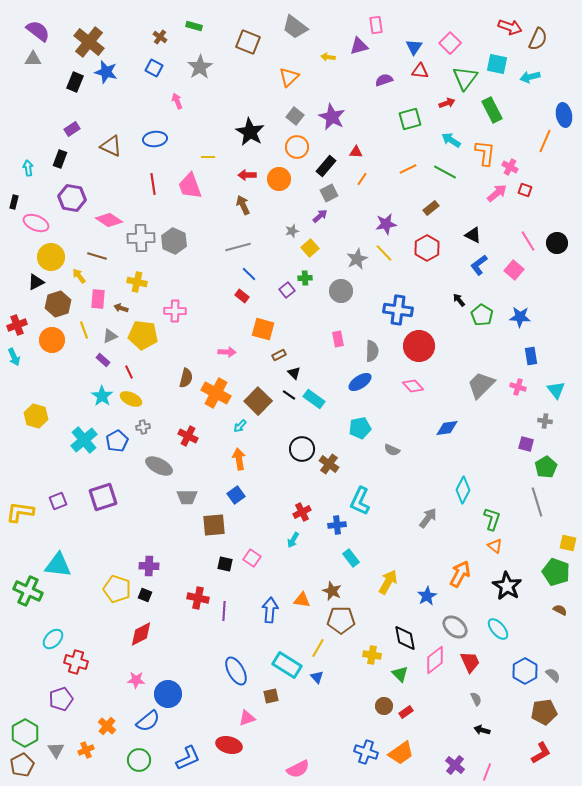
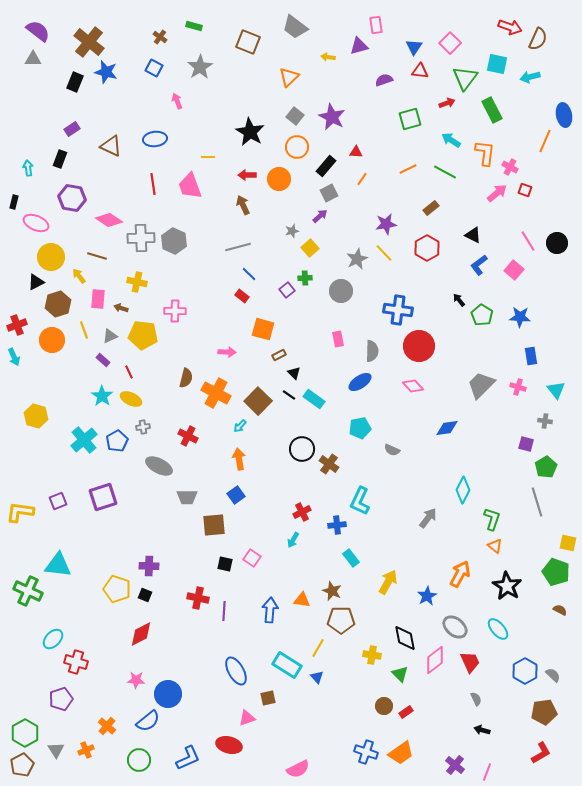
brown square at (271, 696): moved 3 px left, 2 px down
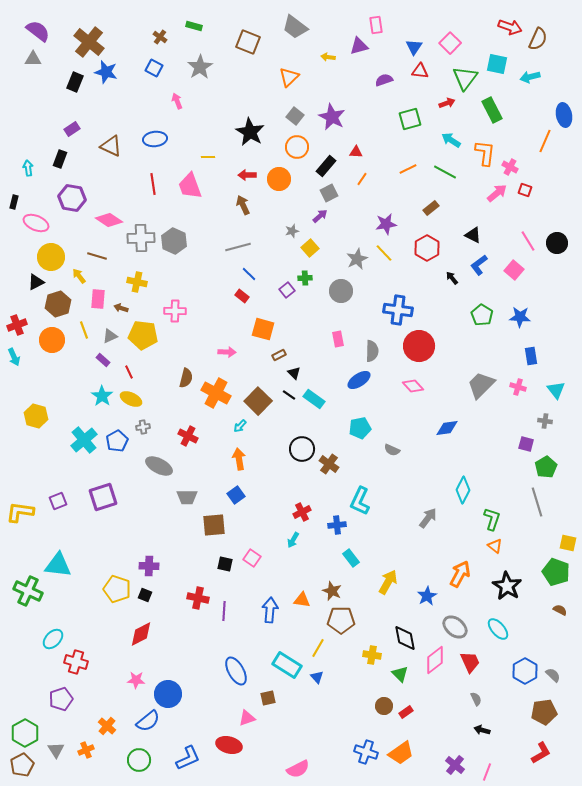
black arrow at (459, 300): moved 7 px left, 22 px up
blue ellipse at (360, 382): moved 1 px left, 2 px up
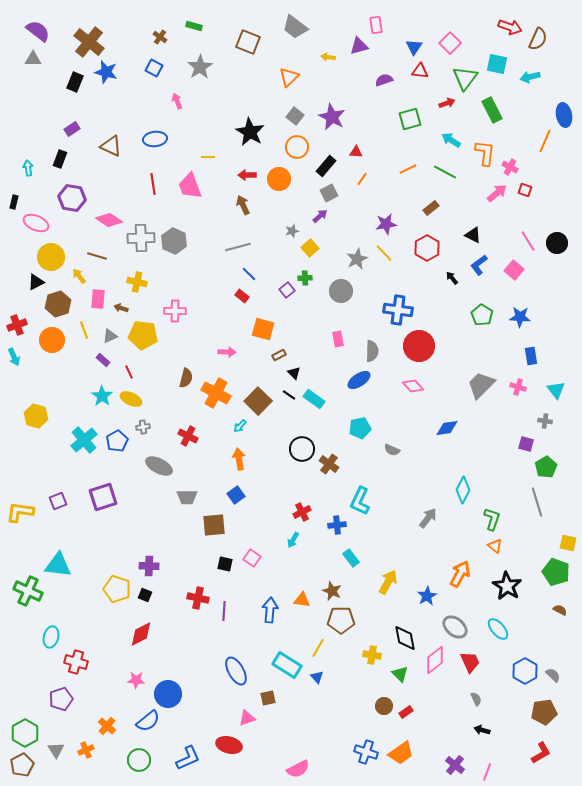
cyan ellipse at (53, 639): moved 2 px left, 2 px up; rotated 30 degrees counterclockwise
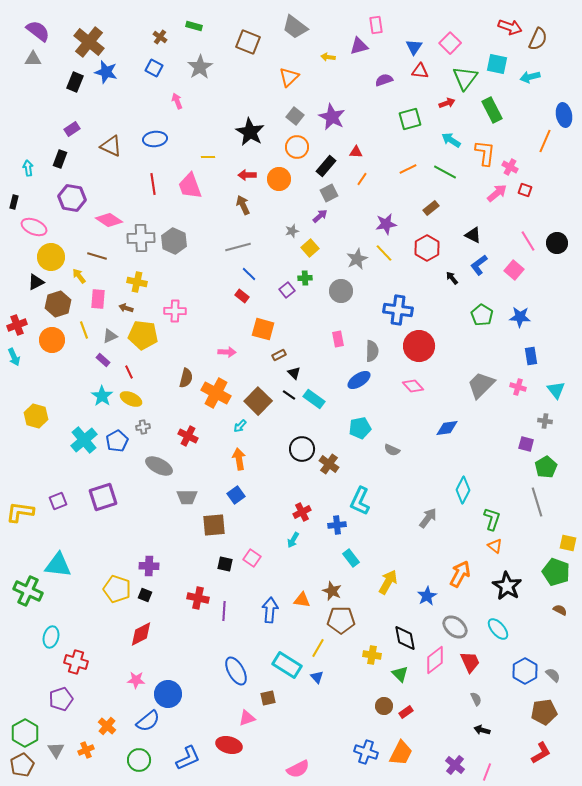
pink ellipse at (36, 223): moved 2 px left, 4 px down
brown arrow at (121, 308): moved 5 px right
orange trapezoid at (401, 753): rotated 28 degrees counterclockwise
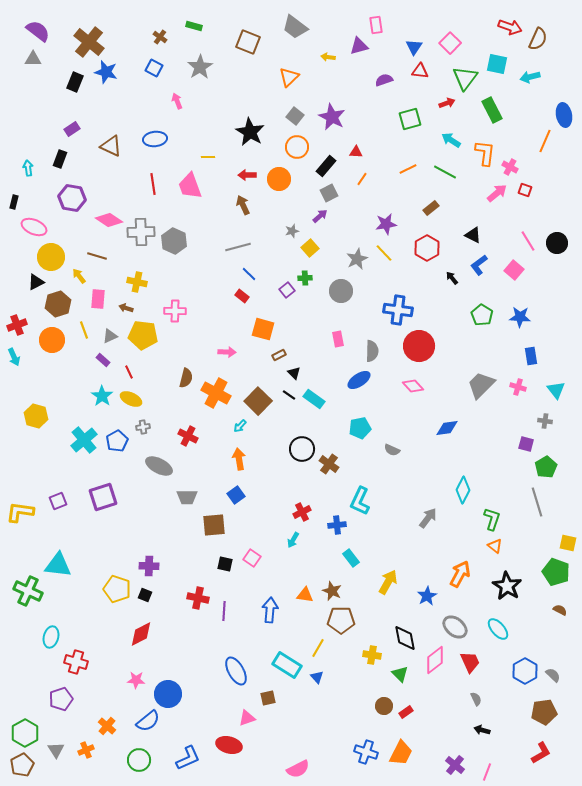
gray cross at (141, 238): moved 6 px up
orange triangle at (302, 600): moved 3 px right, 5 px up
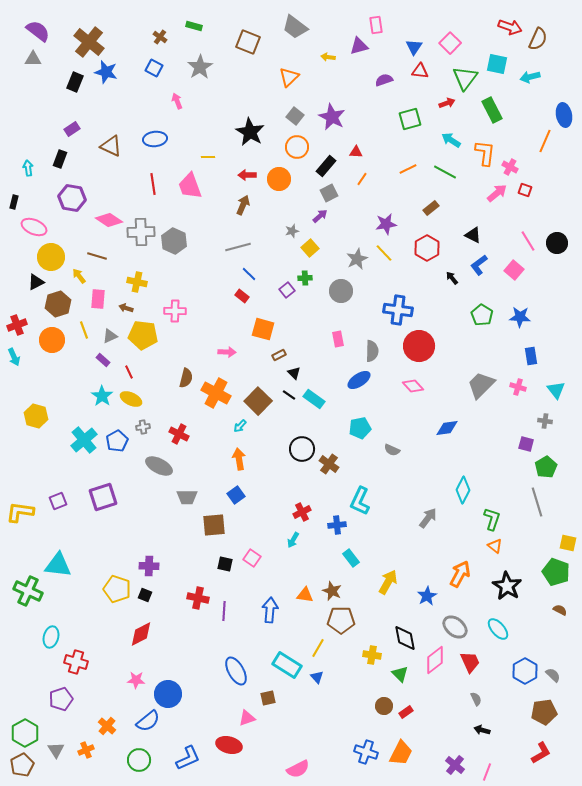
brown arrow at (243, 205): rotated 48 degrees clockwise
red cross at (188, 436): moved 9 px left, 2 px up
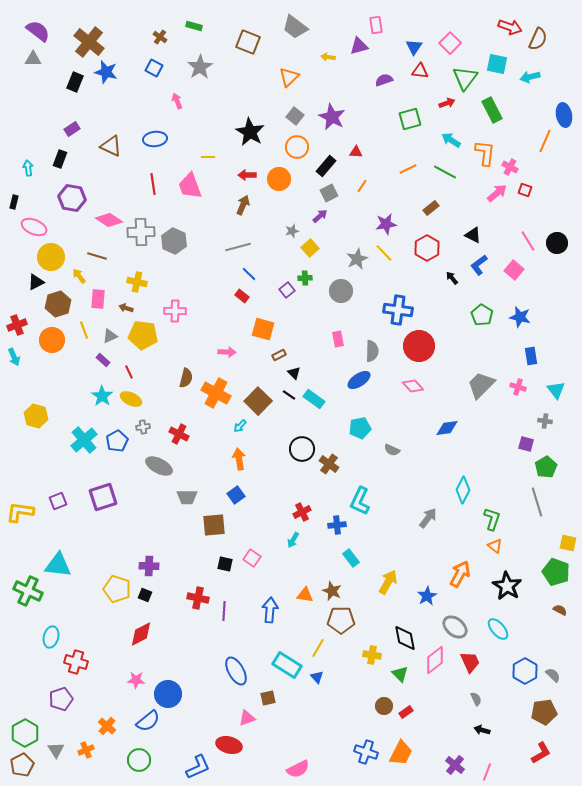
orange line at (362, 179): moved 7 px down
blue star at (520, 317): rotated 10 degrees clockwise
blue L-shape at (188, 758): moved 10 px right, 9 px down
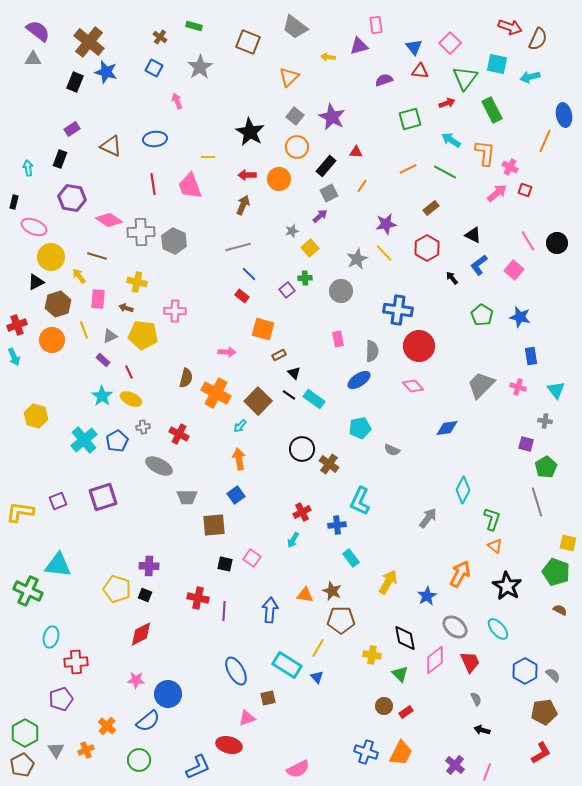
blue triangle at (414, 47): rotated 12 degrees counterclockwise
red cross at (76, 662): rotated 20 degrees counterclockwise
